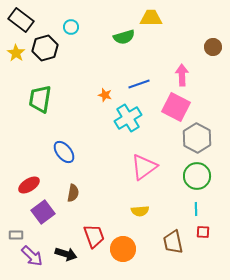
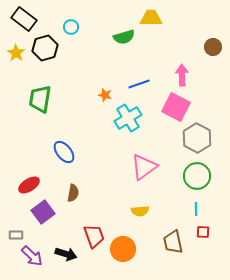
black rectangle: moved 3 px right, 1 px up
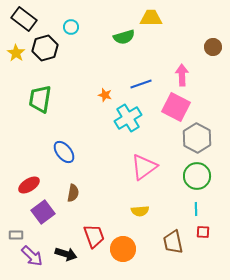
blue line: moved 2 px right
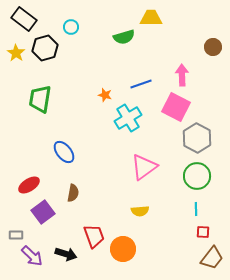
brown trapezoid: moved 39 px right, 16 px down; rotated 130 degrees counterclockwise
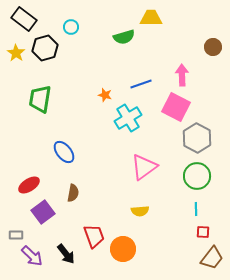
black arrow: rotated 35 degrees clockwise
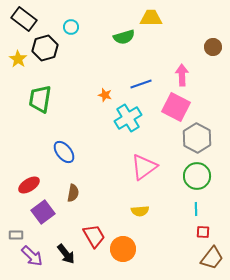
yellow star: moved 2 px right, 6 px down
red trapezoid: rotated 10 degrees counterclockwise
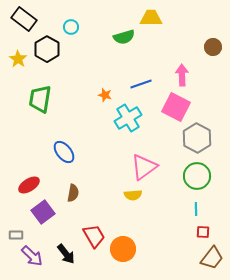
black hexagon: moved 2 px right, 1 px down; rotated 15 degrees counterclockwise
yellow semicircle: moved 7 px left, 16 px up
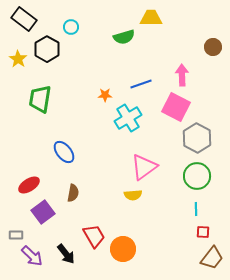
orange star: rotated 16 degrees counterclockwise
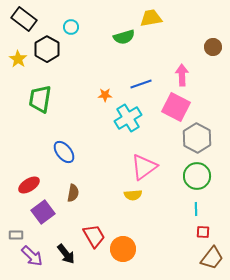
yellow trapezoid: rotated 10 degrees counterclockwise
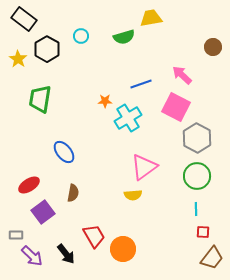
cyan circle: moved 10 px right, 9 px down
pink arrow: rotated 45 degrees counterclockwise
orange star: moved 6 px down
